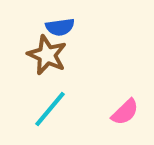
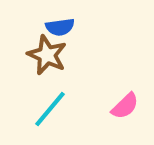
pink semicircle: moved 6 px up
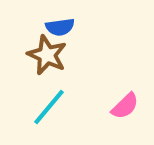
cyan line: moved 1 px left, 2 px up
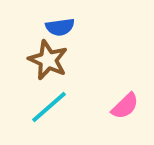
brown star: moved 1 px right, 5 px down
cyan line: rotated 9 degrees clockwise
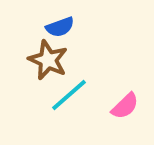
blue semicircle: rotated 12 degrees counterclockwise
cyan line: moved 20 px right, 12 px up
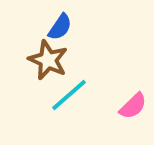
blue semicircle: rotated 36 degrees counterclockwise
pink semicircle: moved 8 px right
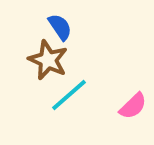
blue semicircle: rotated 68 degrees counterclockwise
